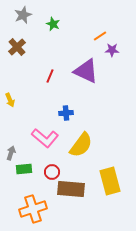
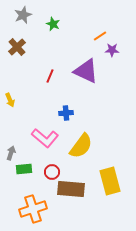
yellow semicircle: moved 1 px down
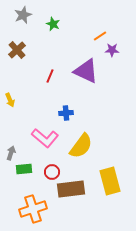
brown cross: moved 3 px down
brown rectangle: rotated 12 degrees counterclockwise
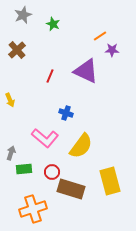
blue cross: rotated 24 degrees clockwise
brown rectangle: rotated 24 degrees clockwise
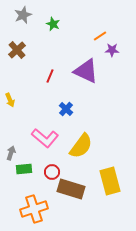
blue cross: moved 4 px up; rotated 24 degrees clockwise
orange cross: moved 1 px right
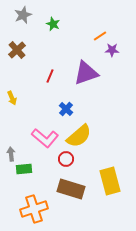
purple triangle: moved 2 px down; rotated 44 degrees counterclockwise
yellow arrow: moved 2 px right, 2 px up
yellow semicircle: moved 2 px left, 10 px up; rotated 12 degrees clockwise
gray arrow: moved 1 px down; rotated 24 degrees counterclockwise
red circle: moved 14 px right, 13 px up
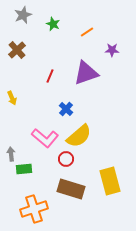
orange line: moved 13 px left, 4 px up
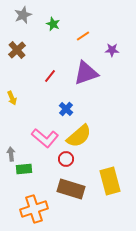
orange line: moved 4 px left, 4 px down
red line: rotated 16 degrees clockwise
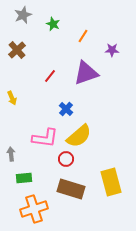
orange line: rotated 24 degrees counterclockwise
pink L-shape: rotated 32 degrees counterclockwise
green rectangle: moved 9 px down
yellow rectangle: moved 1 px right, 1 px down
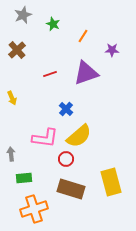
red line: moved 2 px up; rotated 32 degrees clockwise
